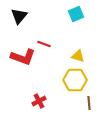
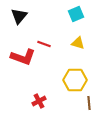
yellow triangle: moved 13 px up
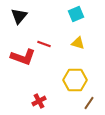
brown line: rotated 40 degrees clockwise
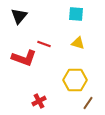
cyan square: rotated 28 degrees clockwise
red L-shape: moved 1 px right, 1 px down
brown line: moved 1 px left
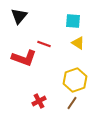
cyan square: moved 3 px left, 7 px down
yellow triangle: rotated 16 degrees clockwise
yellow hexagon: rotated 20 degrees counterclockwise
brown line: moved 16 px left
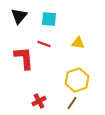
cyan square: moved 24 px left, 2 px up
yellow triangle: rotated 24 degrees counterclockwise
red L-shape: rotated 115 degrees counterclockwise
yellow hexagon: moved 2 px right
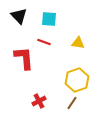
black triangle: rotated 24 degrees counterclockwise
red line: moved 2 px up
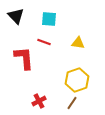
black triangle: moved 3 px left
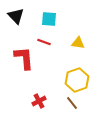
brown line: rotated 72 degrees counterclockwise
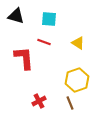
black triangle: rotated 30 degrees counterclockwise
yellow triangle: rotated 24 degrees clockwise
brown line: moved 2 px left; rotated 16 degrees clockwise
